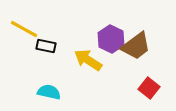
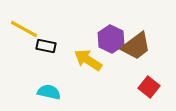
red square: moved 1 px up
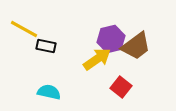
purple hexagon: rotated 20 degrees clockwise
yellow arrow: moved 9 px right, 1 px up; rotated 112 degrees clockwise
red square: moved 28 px left
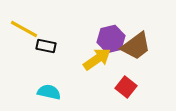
red square: moved 5 px right
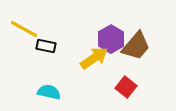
purple hexagon: rotated 16 degrees counterclockwise
brown trapezoid: rotated 12 degrees counterclockwise
yellow arrow: moved 3 px left, 1 px up
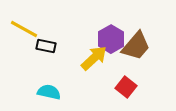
yellow arrow: rotated 8 degrees counterclockwise
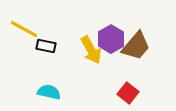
yellow arrow: moved 3 px left, 8 px up; rotated 104 degrees clockwise
red square: moved 2 px right, 6 px down
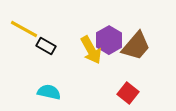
purple hexagon: moved 2 px left, 1 px down
black rectangle: rotated 18 degrees clockwise
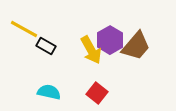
purple hexagon: moved 1 px right
red square: moved 31 px left
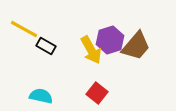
purple hexagon: rotated 12 degrees clockwise
cyan semicircle: moved 8 px left, 4 px down
